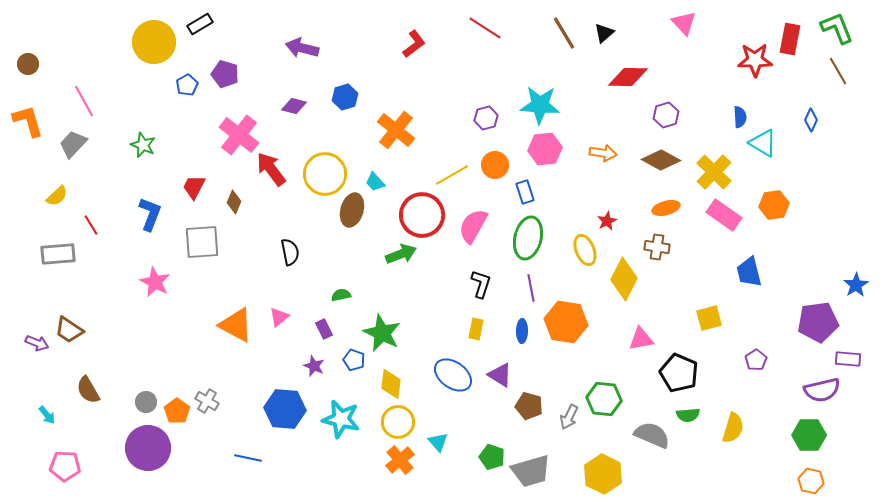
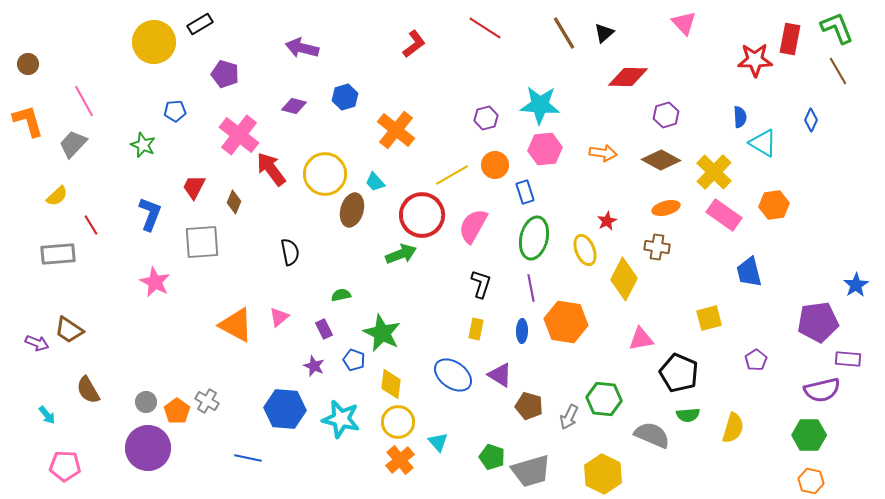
blue pentagon at (187, 85): moved 12 px left, 26 px down; rotated 25 degrees clockwise
green ellipse at (528, 238): moved 6 px right
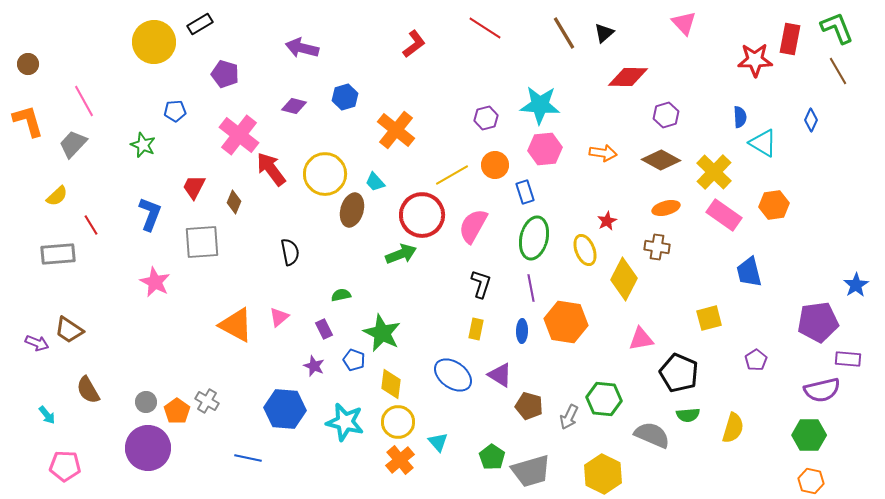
cyan star at (341, 419): moved 4 px right, 3 px down
green pentagon at (492, 457): rotated 15 degrees clockwise
